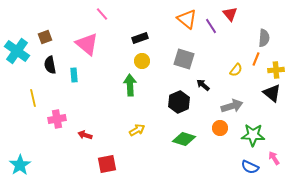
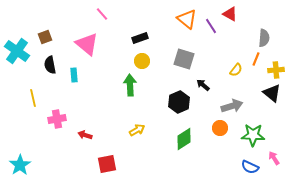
red triangle: rotated 21 degrees counterclockwise
green diamond: rotated 50 degrees counterclockwise
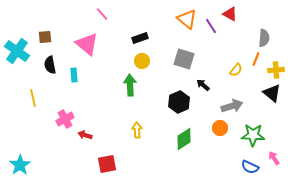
brown square: rotated 16 degrees clockwise
pink cross: moved 8 px right; rotated 18 degrees counterclockwise
yellow arrow: rotated 63 degrees counterclockwise
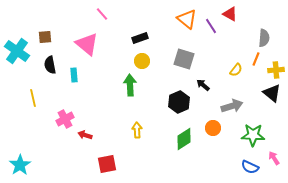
orange circle: moved 7 px left
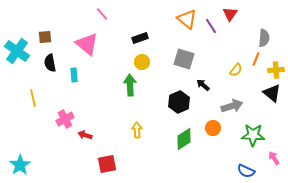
red triangle: rotated 35 degrees clockwise
yellow circle: moved 1 px down
black semicircle: moved 2 px up
blue semicircle: moved 4 px left, 4 px down
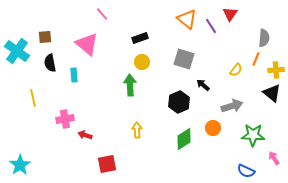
pink cross: rotated 18 degrees clockwise
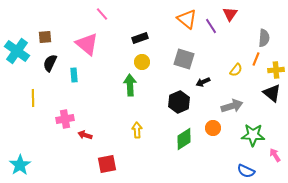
black semicircle: rotated 36 degrees clockwise
black arrow: moved 3 px up; rotated 64 degrees counterclockwise
yellow line: rotated 12 degrees clockwise
pink arrow: moved 1 px right, 3 px up
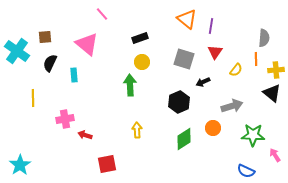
red triangle: moved 15 px left, 38 px down
purple line: rotated 42 degrees clockwise
orange line: rotated 24 degrees counterclockwise
